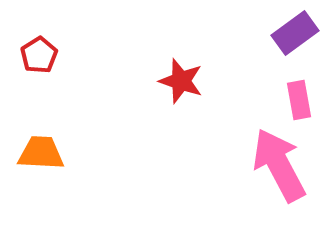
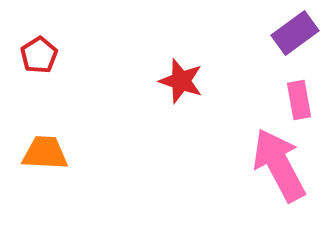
orange trapezoid: moved 4 px right
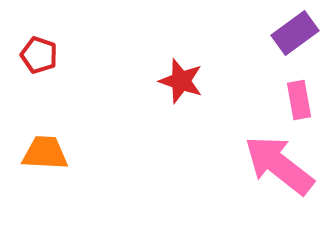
red pentagon: rotated 21 degrees counterclockwise
pink arrow: rotated 24 degrees counterclockwise
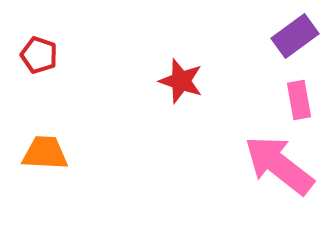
purple rectangle: moved 3 px down
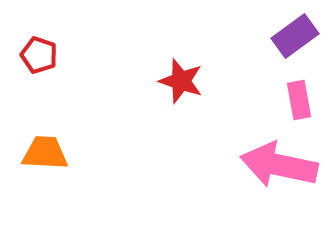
pink arrow: rotated 26 degrees counterclockwise
